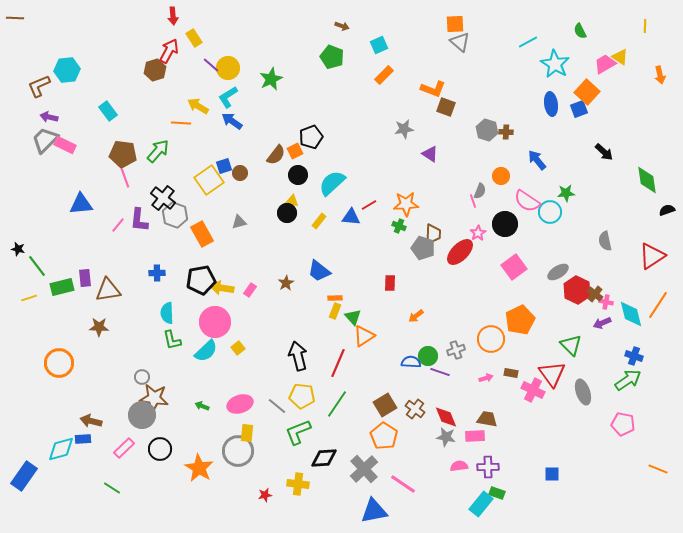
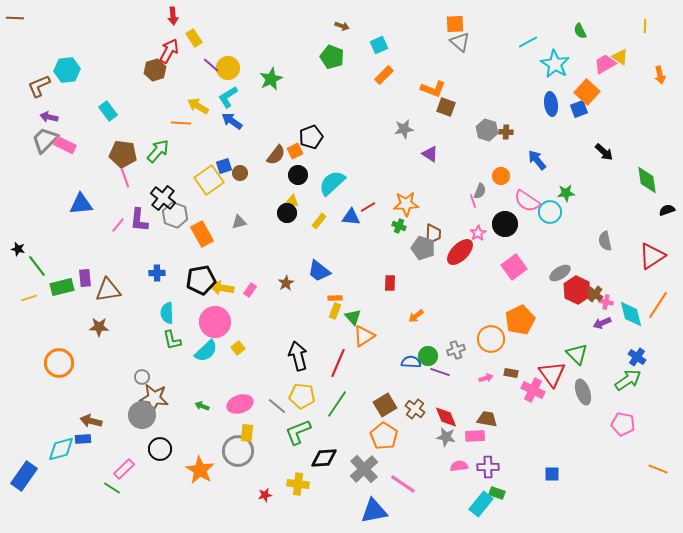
red line at (369, 205): moved 1 px left, 2 px down
gray ellipse at (558, 272): moved 2 px right, 1 px down
green triangle at (571, 345): moved 6 px right, 9 px down
blue cross at (634, 356): moved 3 px right, 1 px down; rotated 18 degrees clockwise
pink rectangle at (124, 448): moved 21 px down
orange star at (199, 468): moved 1 px right, 2 px down
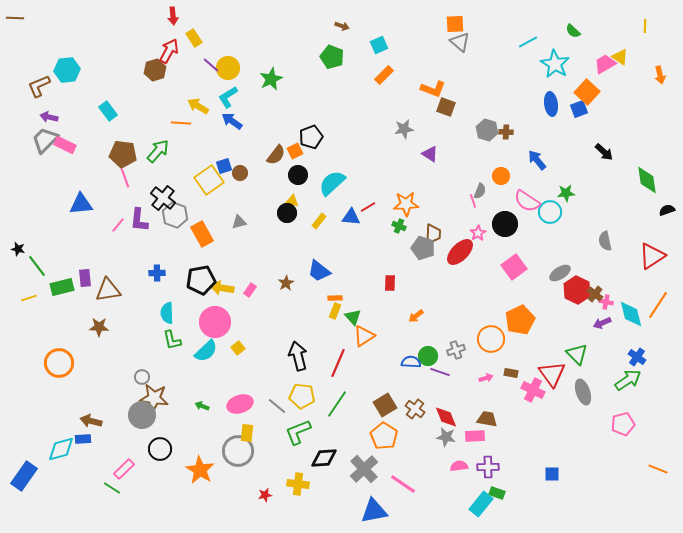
green semicircle at (580, 31): moved 7 px left; rotated 21 degrees counterclockwise
pink pentagon at (623, 424): rotated 25 degrees counterclockwise
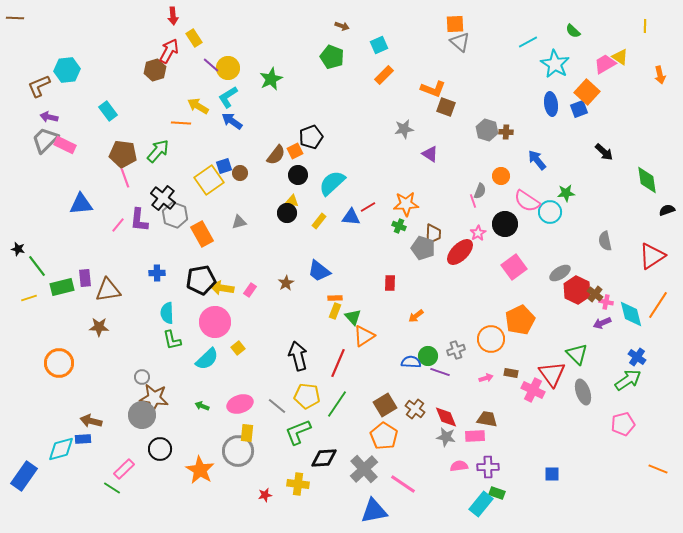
cyan semicircle at (206, 351): moved 1 px right, 8 px down
yellow pentagon at (302, 396): moved 5 px right
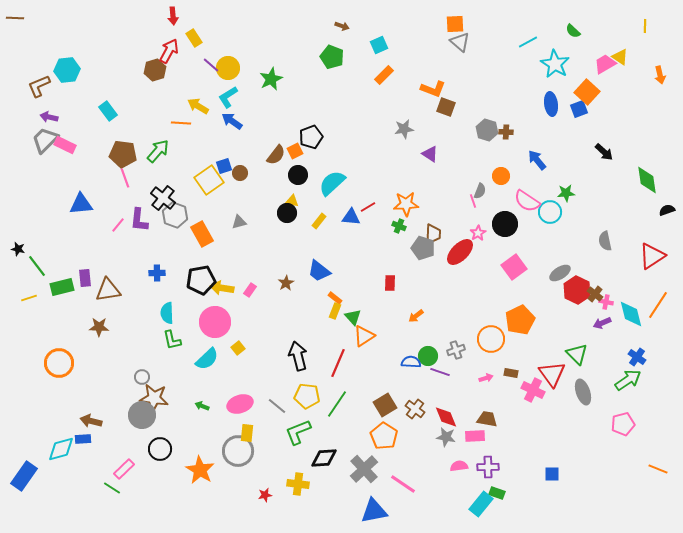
orange rectangle at (335, 298): rotated 40 degrees clockwise
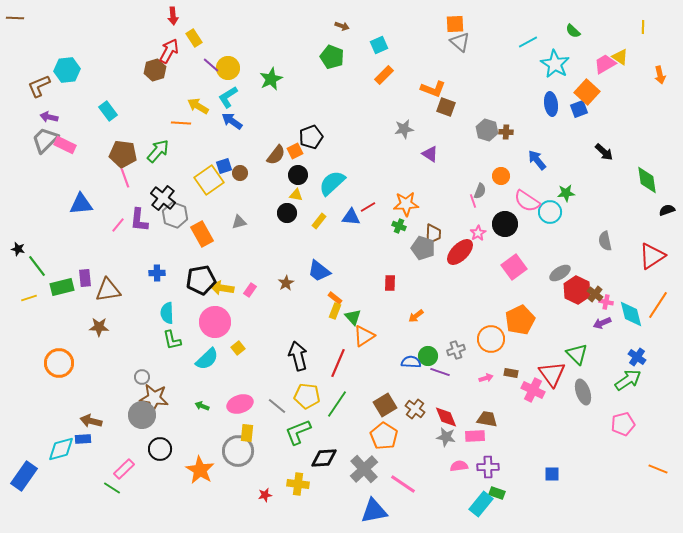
yellow line at (645, 26): moved 2 px left, 1 px down
yellow triangle at (292, 201): moved 4 px right, 6 px up
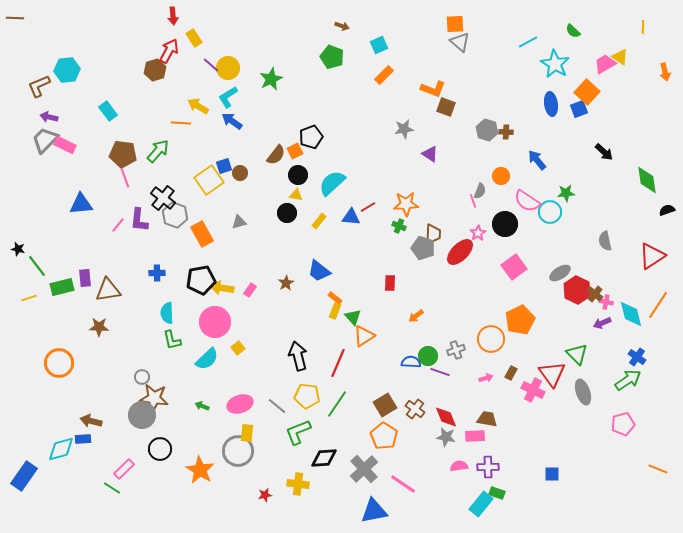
orange arrow at (660, 75): moved 5 px right, 3 px up
brown rectangle at (511, 373): rotated 72 degrees counterclockwise
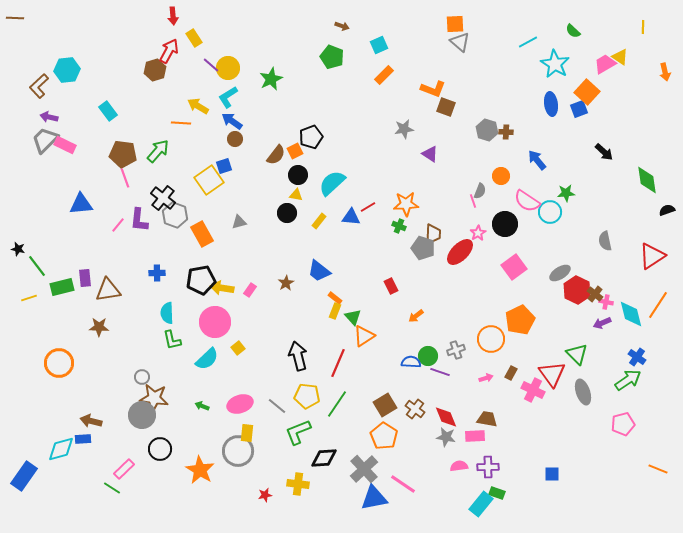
brown L-shape at (39, 86): rotated 20 degrees counterclockwise
brown circle at (240, 173): moved 5 px left, 34 px up
red rectangle at (390, 283): moved 1 px right, 3 px down; rotated 28 degrees counterclockwise
blue triangle at (374, 511): moved 13 px up
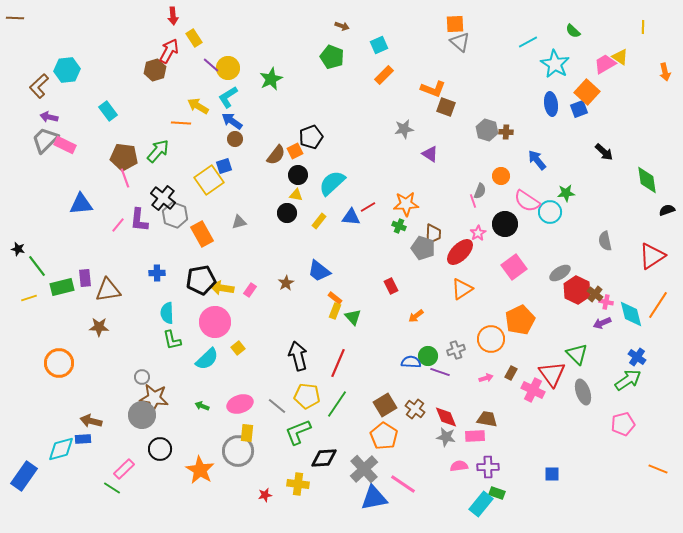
brown pentagon at (123, 154): moved 1 px right, 3 px down
orange triangle at (364, 336): moved 98 px right, 47 px up
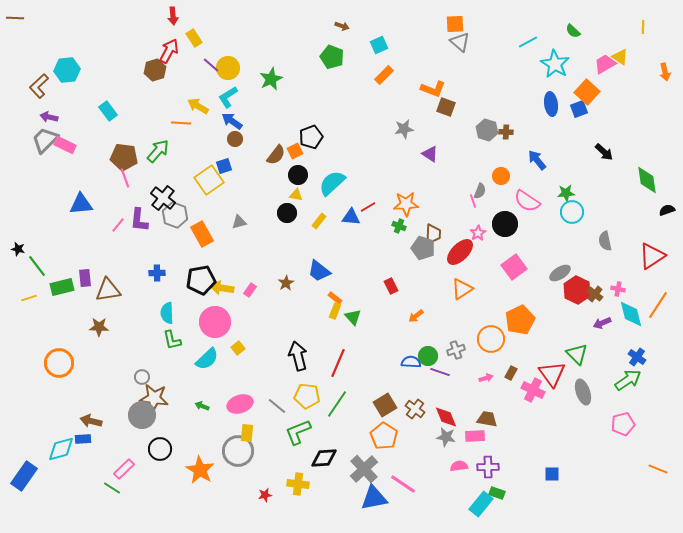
cyan circle at (550, 212): moved 22 px right
pink cross at (606, 302): moved 12 px right, 13 px up
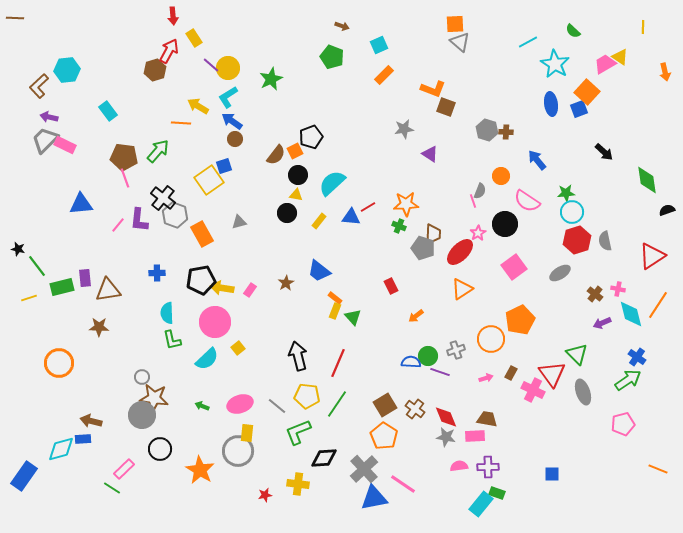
red hexagon at (577, 290): moved 50 px up; rotated 16 degrees clockwise
